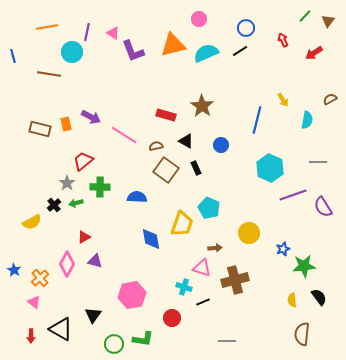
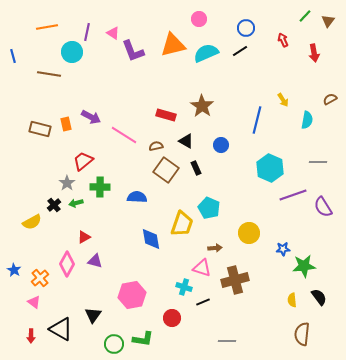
red arrow at (314, 53): rotated 66 degrees counterclockwise
blue star at (283, 249): rotated 16 degrees clockwise
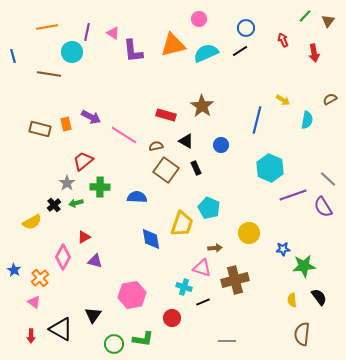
purple L-shape at (133, 51): rotated 15 degrees clockwise
yellow arrow at (283, 100): rotated 24 degrees counterclockwise
gray line at (318, 162): moved 10 px right, 17 px down; rotated 42 degrees clockwise
pink diamond at (67, 264): moved 4 px left, 7 px up
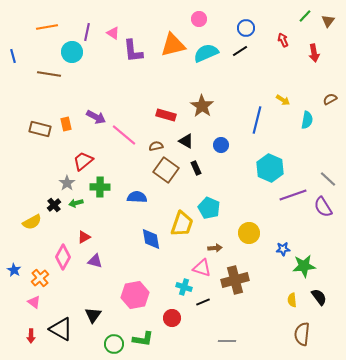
purple arrow at (91, 117): moved 5 px right
pink line at (124, 135): rotated 8 degrees clockwise
pink hexagon at (132, 295): moved 3 px right
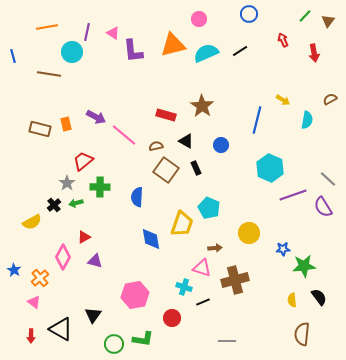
blue circle at (246, 28): moved 3 px right, 14 px up
blue semicircle at (137, 197): rotated 90 degrees counterclockwise
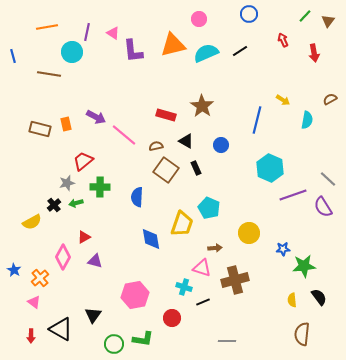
gray star at (67, 183): rotated 21 degrees clockwise
